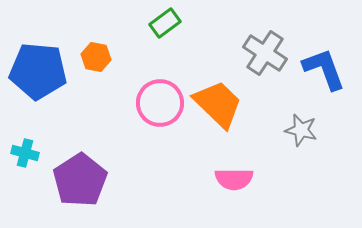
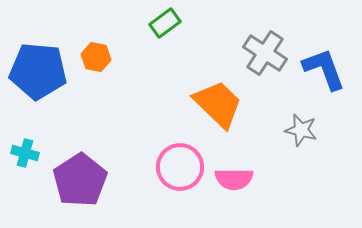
pink circle: moved 20 px right, 64 px down
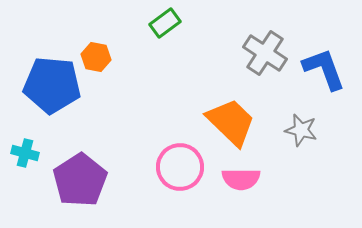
blue pentagon: moved 14 px right, 14 px down
orange trapezoid: moved 13 px right, 18 px down
pink semicircle: moved 7 px right
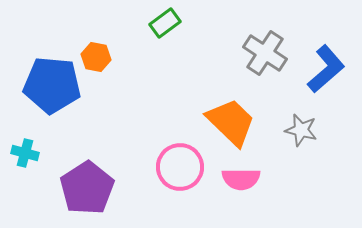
blue L-shape: moved 2 px right; rotated 69 degrees clockwise
purple pentagon: moved 7 px right, 8 px down
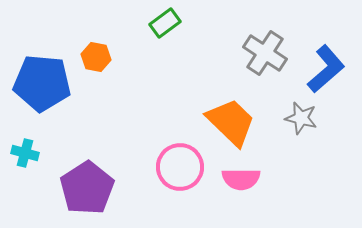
blue pentagon: moved 10 px left, 2 px up
gray star: moved 12 px up
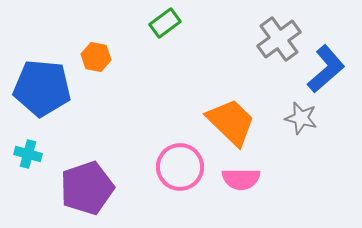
gray cross: moved 14 px right, 14 px up; rotated 21 degrees clockwise
blue pentagon: moved 5 px down
cyan cross: moved 3 px right, 1 px down
purple pentagon: rotated 14 degrees clockwise
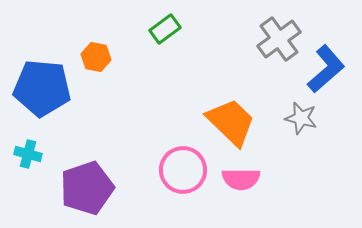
green rectangle: moved 6 px down
pink circle: moved 3 px right, 3 px down
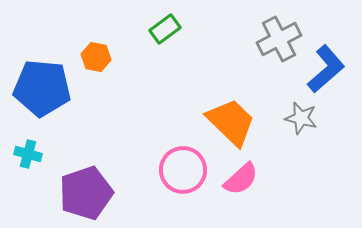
gray cross: rotated 9 degrees clockwise
pink semicircle: rotated 42 degrees counterclockwise
purple pentagon: moved 1 px left, 5 px down
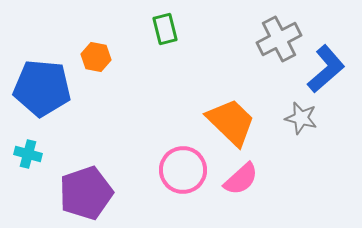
green rectangle: rotated 68 degrees counterclockwise
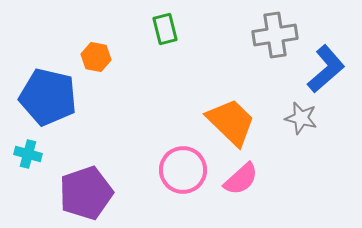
gray cross: moved 4 px left, 4 px up; rotated 18 degrees clockwise
blue pentagon: moved 6 px right, 9 px down; rotated 8 degrees clockwise
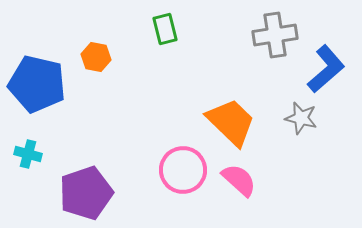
blue pentagon: moved 11 px left, 13 px up
pink semicircle: moved 2 px left, 1 px down; rotated 96 degrees counterclockwise
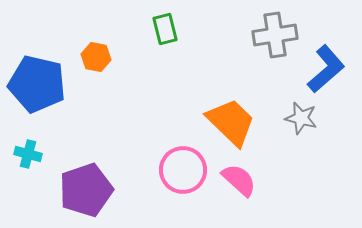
purple pentagon: moved 3 px up
